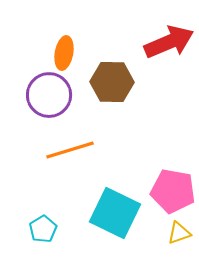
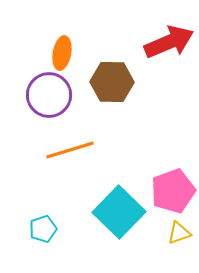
orange ellipse: moved 2 px left
pink pentagon: rotated 30 degrees counterclockwise
cyan square: moved 4 px right, 1 px up; rotated 18 degrees clockwise
cyan pentagon: rotated 12 degrees clockwise
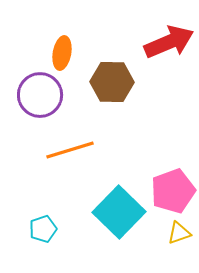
purple circle: moved 9 px left
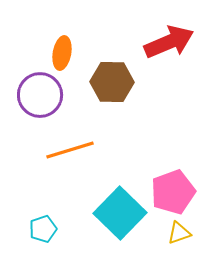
pink pentagon: moved 1 px down
cyan square: moved 1 px right, 1 px down
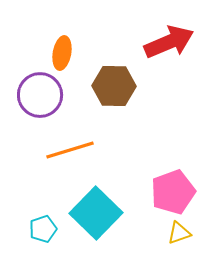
brown hexagon: moved 2 px right, 4 px down
cyan square: moved 24 px left
